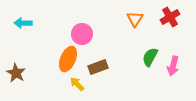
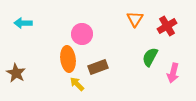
red cross: moved 3 px left, 9 px down
orange ellipse: rotated 30 degrees counterclockwise
pink arrow: moved 7 px down
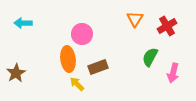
brown star: rotated 12 degrees clockwise
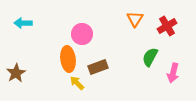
yellow arrow: moved 1 px up
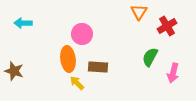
orange triangle: moved 4 px right, 7 px up
brown rectangle: rotated 24 degrees clockwise
brown star: moved 2 px left, 2 px up; rotated 24 degrees counterclockwise
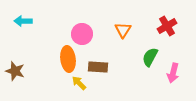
orange triangle: moved 16 px left, 18 px down
cyan arrow: moved 2 px up
brown star: moved 1 px right
yellow arrow: moved 2 px right
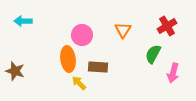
pink circle: moved 1 px down
green semicircle: moved 3 px right, 3 px up
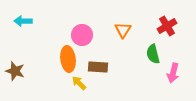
green semicircle: rotated 42 degrees counterclockwise
